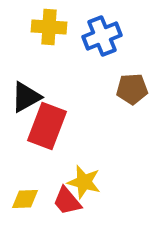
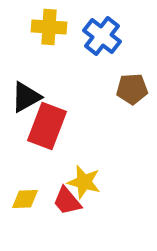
blue cross: rotated 30 degrees counterclockwise
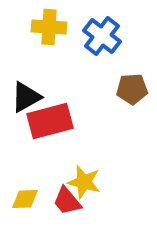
red rectangle: moved 3 px right, 5 px up; rotated 54 degrees clockwise
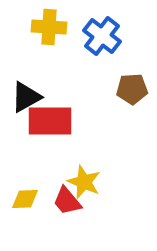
red rectangle: rotated 15 degrees clockwise
yellow star: rotated 8 degrees clockwise
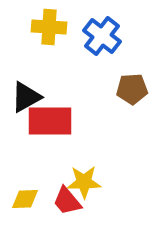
yellow star: rotated 24 degrees counterclockwise
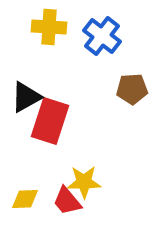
red rectangle: rotated 72 degrees counterclockwise
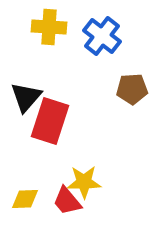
black triangle: rotated 20 degrees counterclockwise
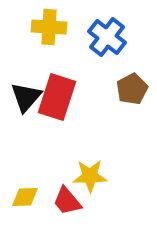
blue cross: moved 5 px right, 1 px down
brown pentagon: rotated 24 degrees counterclockwise
red rectangle: moved 7 px right, 24 px up
yellow star: moved 6 px right, 6 px up
yellow diamond: moved 2 px up
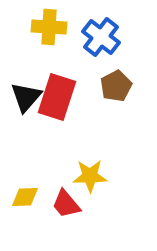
blue cross: moved 6 px left
brown pentagon: moved 16 px left, 3 px up
red trapezoid: moved 1 px left, 3 px down
